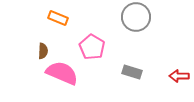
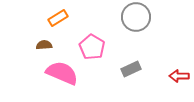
orange rectangle: rotated 54 degrees counterclockwise
brown semicircle: moved 1 px right, 6 px up; rotated 98 degrees counterclockwise
gray rectangle: moved 1 px left, 3 px up; rotated 42 degrees counterclockwise
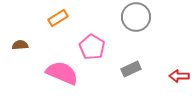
brown semicircle: moved 24 px left
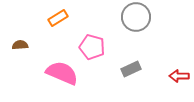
pink pentagon: rotated 15 degrees counterclockwise
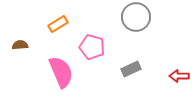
orange rectangle: moved 6 px down
pink semicircle: moved 1 px left, 1 px up; rotated 44 degrees clockwise
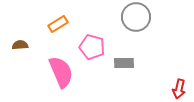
gray rectangle: moved 7 px left, 6 px up; rotated 24 degrees clockwise
red arrow: moved 13 px down; rotated 78 degrees counterclockwise
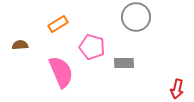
red arrow: moved 2 px left
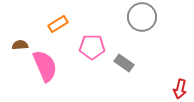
gray circle: moved 6 px right
pink pentagon: rotated 15 degrees counterclockwise
gray rectangle: rotated 36 degrees clockwise
pink semicircle: moved 16 px left, 6 px up
red arrow: moved 3 px right
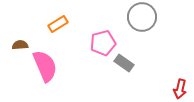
pink pentagon: moved 11 px right, 4 px up; rotated 15 degrees counterclockwise
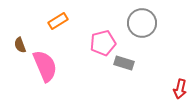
gray circle: moved 6 px down
orange rectangle: moved 3 px up
brown semicircle: rotated 105 degrees counterclockwise
gray rectangle: rotated 18 degrees counterclockwise
